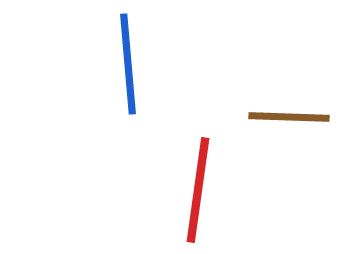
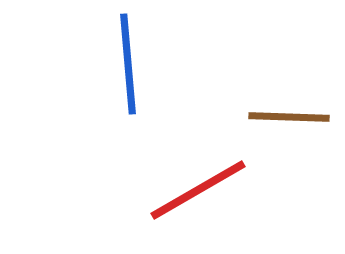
red line: rotated 52 degrees clockwise
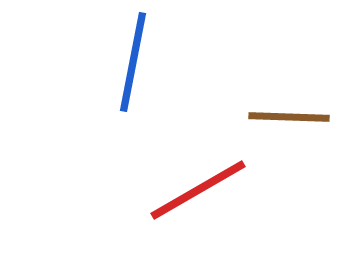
blue line: moved 5 px right, 2 px up; rotated 16 degrees clockwise
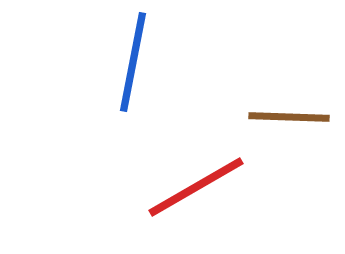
red line: moved 2 px left, 3 px up
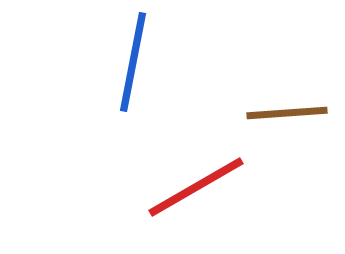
brown line: moved 2 px left, 4 px up; rotated 6 degrees counterclockwise
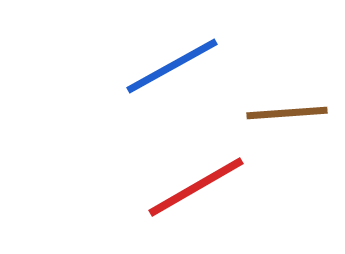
blue line: moved 39 px right, 4 px down; rotated 50 degrees clockwise
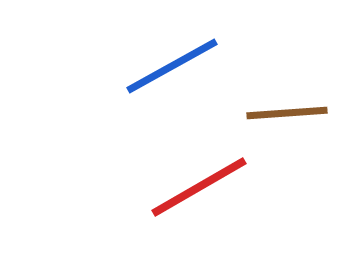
red line: moved 3 px right
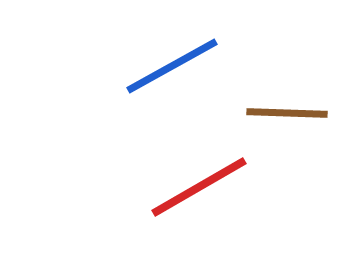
brown line: rotated 6 degrees clockwise
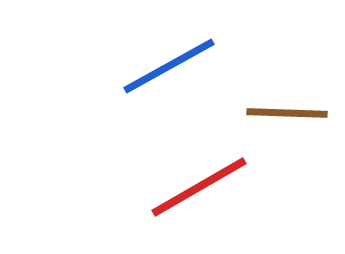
blue line: moved 3 px left
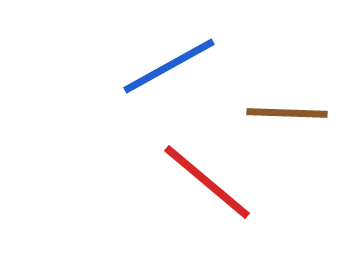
red line: moved 8 px right, 5 px up; rotated 70 degrees clockwise
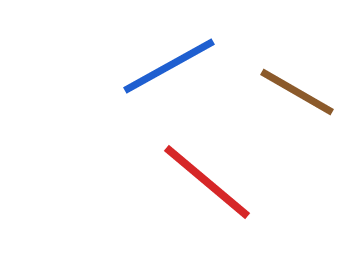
brown line: moved 10 px right, 21 px up; rotated 28 degrees clockwise
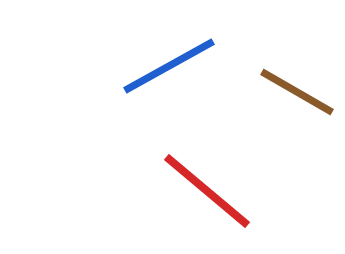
red line: moved 9 px down
